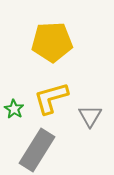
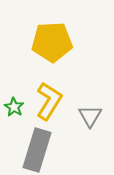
yellow L-shape: moved 2 px left, 3 px down; rotated 138 degrees clockwise
green star: moved 2 px up
gray rectangle: rotated 15 degrees counterclockwise
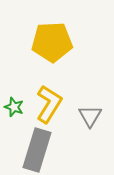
yellow L-shape: moved 3 px down
green star: rotated 12 degrees counterclockwise
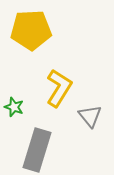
yellow pentagon: moved 21 px left, 12 px up
yellow L-shape: moved 10 px right, 16 px up
gray triangle: rotated 10 degrees counterclockwise
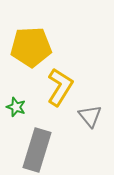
yellow pentagon: moved 17 px down
yellow L-shape: moved 1 px right, 1 px up
green star: moved 2 px right
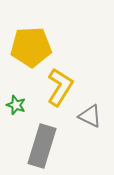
green star: moved 2 px up
gray triangle: rotated 25 degrees counterclockwise
gray rectangle: moved 5 px right, 4 px up
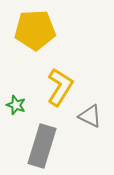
yellow pentagon: moved 4 px right, 17 px up
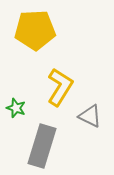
green star: moved 3 px down
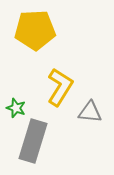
gray triangle: moved 4 px up; rotated 20 degrees counterclockwise
gray rectangle: moved 9 px left, 5 px up
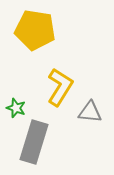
yellow pentagon: rotated 12 degrees clockwise
gray rectangle: moved 1 px right, 1 px down
